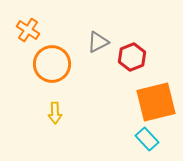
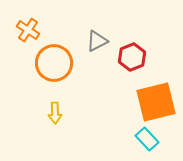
gray triangle: moved 1 px left, 1 px up
orange circle: moved 2 px right, 1 px up
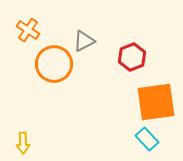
gray triangle: moved 13 px left
orange circle: moved 1 px down
orange square: rotated 6 degrees clockwise
yellow arrow: moved 32 px left, 30 px down
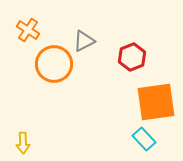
cyan rectangle: moved 3 px left
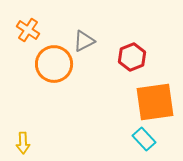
orange square: moved 1 px left
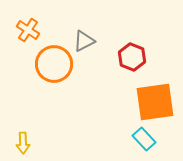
red hexagon: rotated 16 degrees counterclockwise
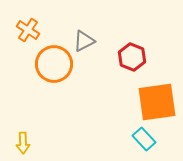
orange square: moved 2 px right
